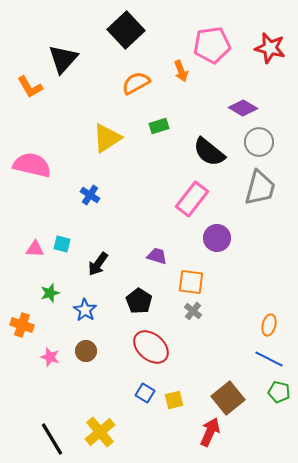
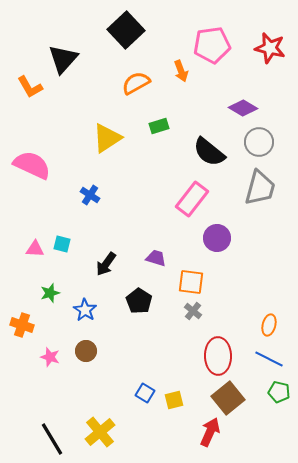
pink semicircle: rotated 12 degrees clockwise
purple trapezoid: moved 1 px left, 2 px down
black arrow: moved 8 px right
red ellipse: moved 67 px right, 9 px down; rotated 48 degrees clockwise
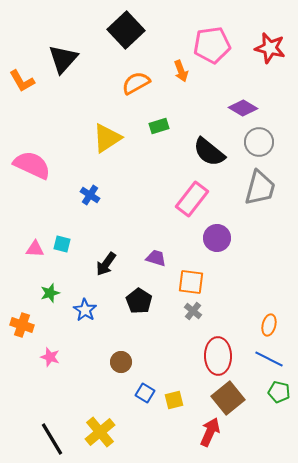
orange L-shape: moved 8 px left, 6 px up
brown circle: moved 35 px right, 11 px down
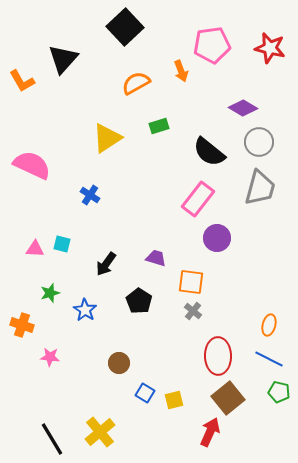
black square: moved 1 px left, 3 px up
pink rectangle: moved 6 px right
pink star: rotated 12 degrees counterclockwise
brown circle: moved 2 px left, 1 px down
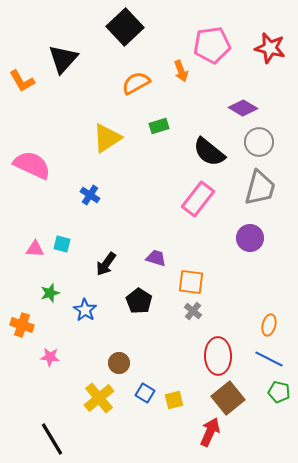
purple circle: moved 33 px right
yellow cross: moved 1 px left, 34 px up
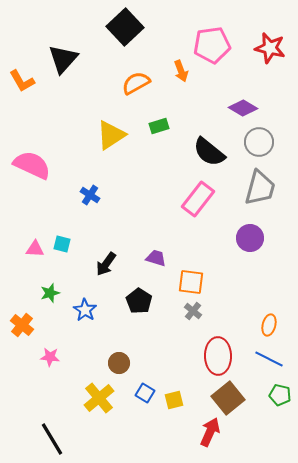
yellow triangle: moved 4 px right, 3 px up
orange cross: rotated 20 degrees clockwise
green pentagon: moved 1 px right, 3 px down
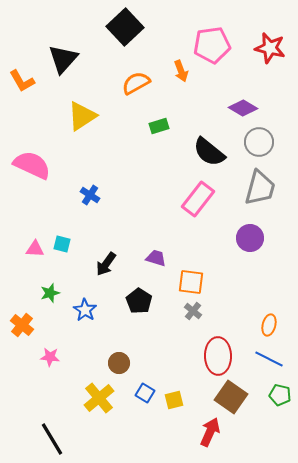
yellow triangle: moved 29 px left, 19 px up
brown square: moved 3 px right, 1 px up; rotated 16 degrees counterclockwise
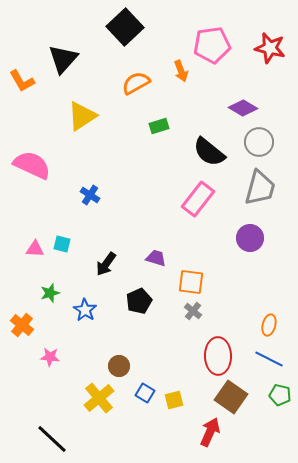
black pentagon: rotated 15 degrees clockwise
brown circle: moved 3 px down
black line: rotated 16 degrees counterclockwise
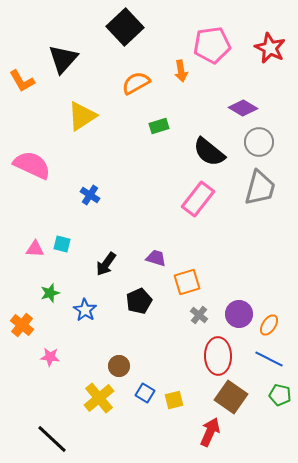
red star: rotated 12 degrees clockwise
orange arrow: rotated 10 degrees clockwise
purple circle: moved 11 px left, 76 px down
orange square: moved 4 px left; rotated 24 degrees counterclockwise
gray cross: moved 6 px right, 4 px down
orange ellipse: rotated 20 degrees clockwise
